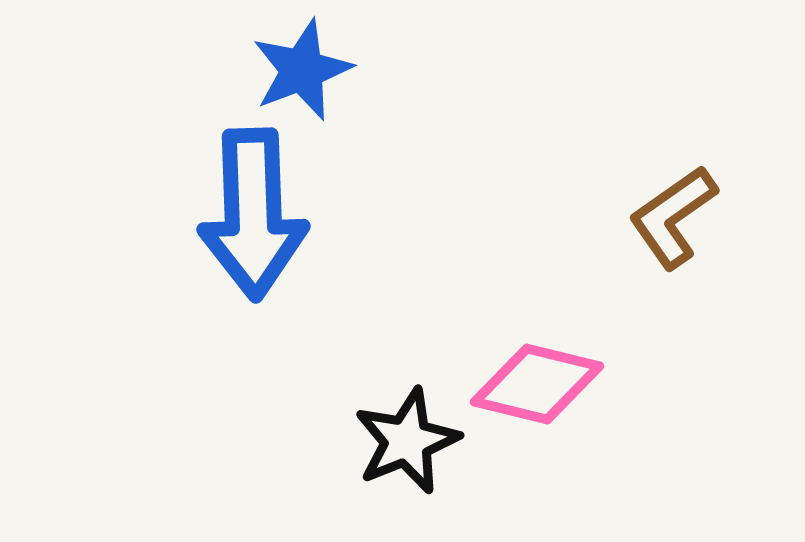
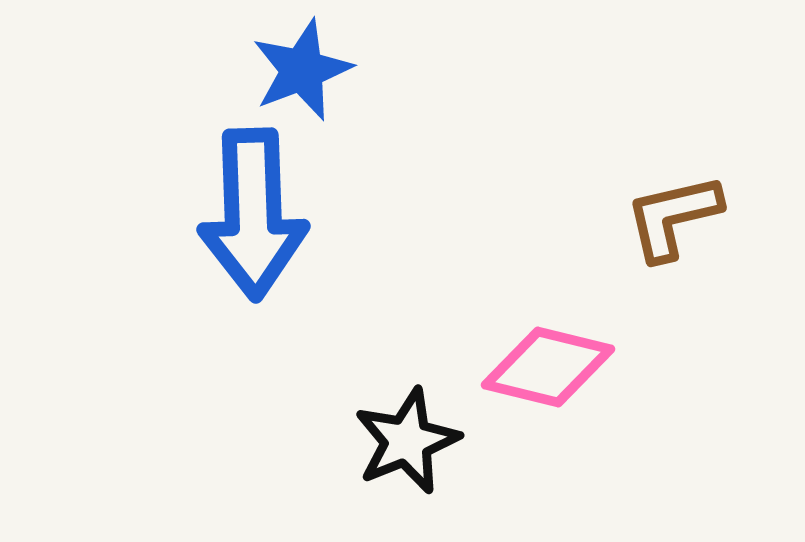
brown L-shape: rotated 22 degrees clockwise
pink diamond: moved 11 px right, 17 px up
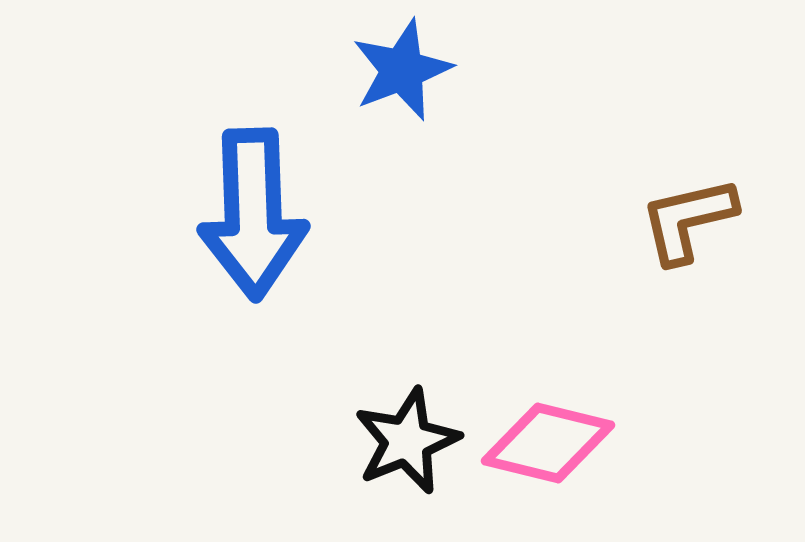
blue star: moved 100 px right
brown L-shape: moved 15 px right, 3 px down
pink diamond: moved 76 px down
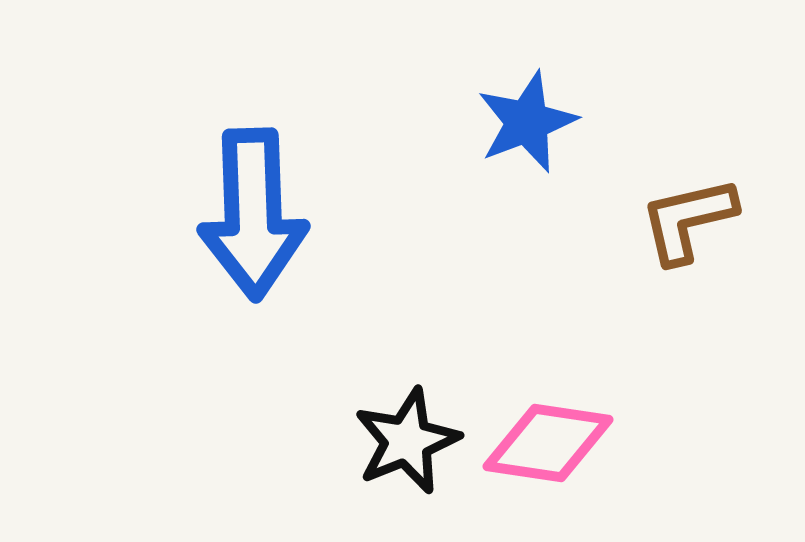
blue star: moved 125 px right, 52 px down
pink diamond: rotated 5 degrees counterclockwise
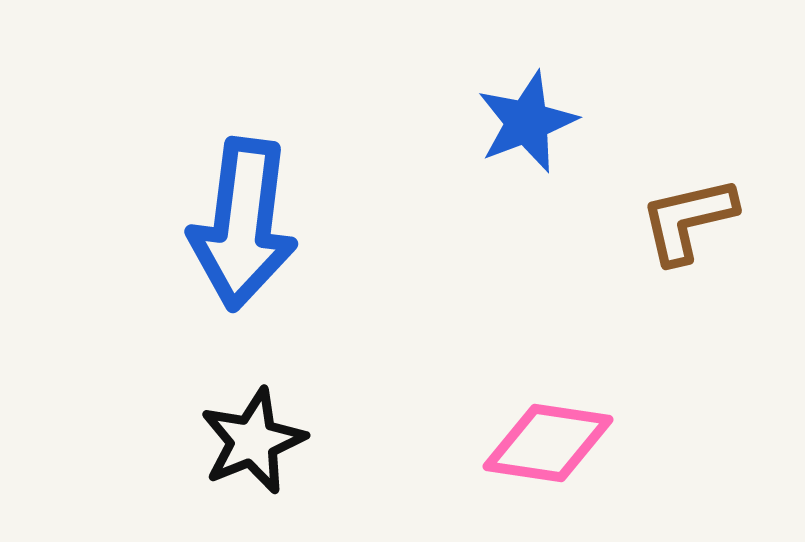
blue arrow: moved 10 px left, 10 px down; rotated 9 degrees clockwise
black star: moved 154 px left
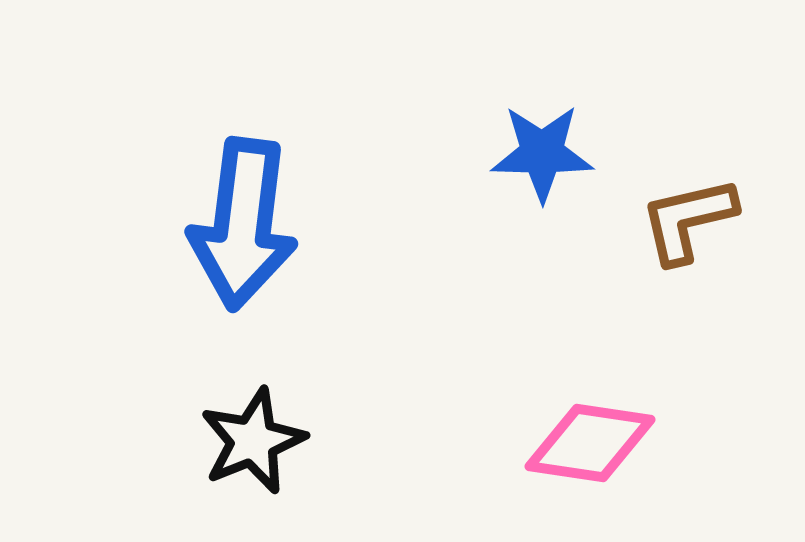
blue star: moved 15 px right, 31 px down; rotated 22 degrees clockwise
pink diamond: moved 42 px right
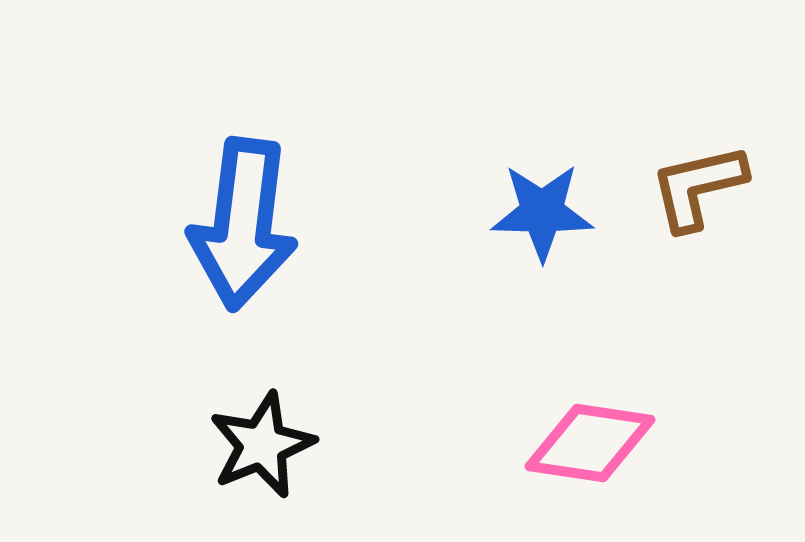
blue star: moved 59 px down
brown L-shape: moved 10 px right, 33 px up
black star: moved 9 px right, 4 px down
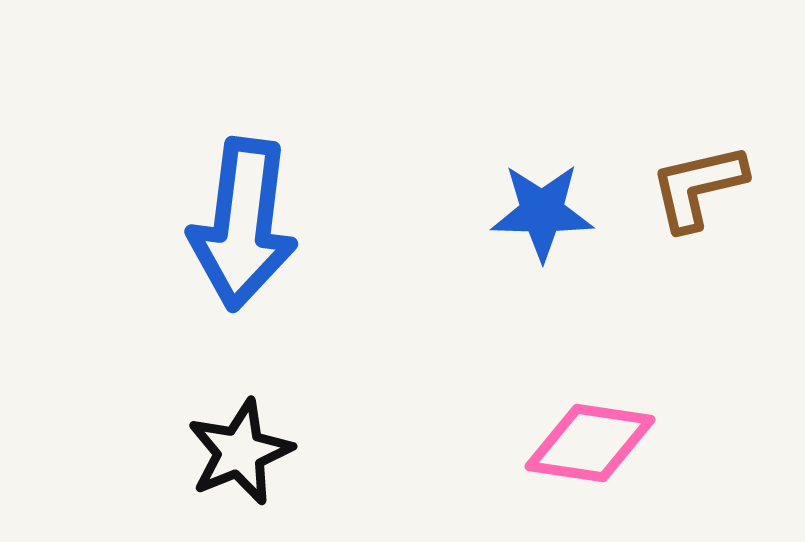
black star: moved 22 px left, 7 px down
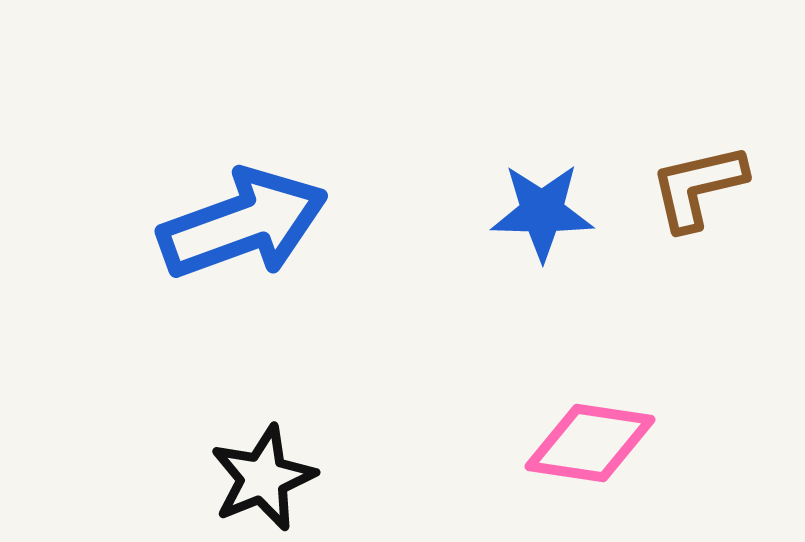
blue arrow: rotated 117 degrees counterclockwise
black star: moved 23 px right, 26 px down
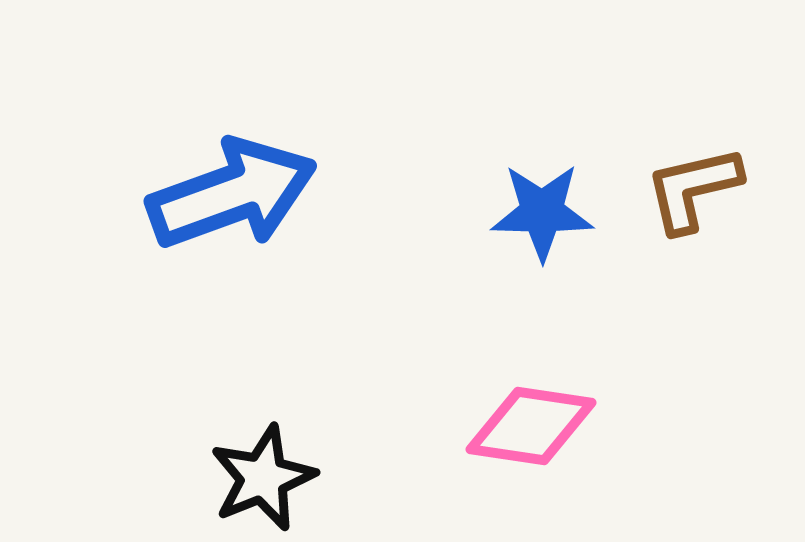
brown L-shape: moved 5 px left, 2 px down
blue arrow: moved 11 px left, 30 px up
pink diamond: moved 59 px left, 17 px up
